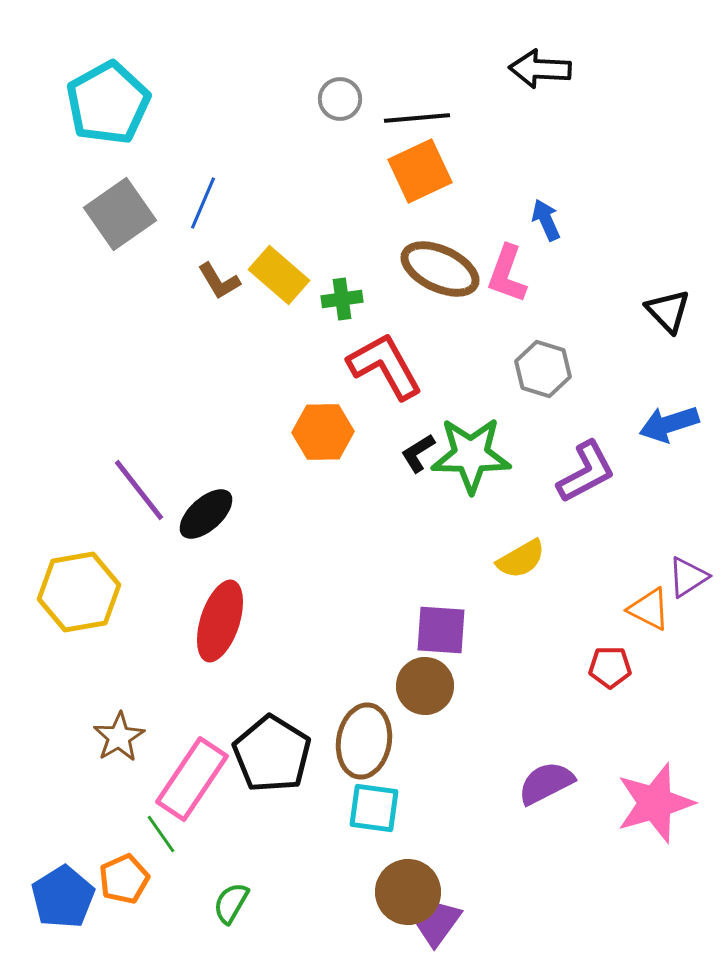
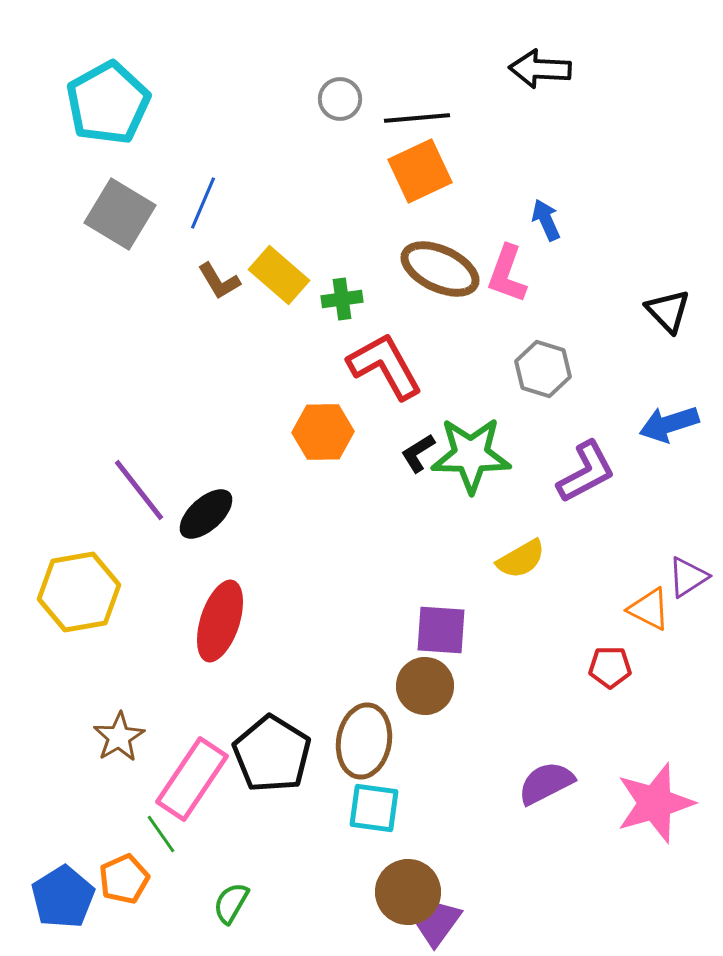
gray square at (120, 214): rotated 24 degrees counterclockwise
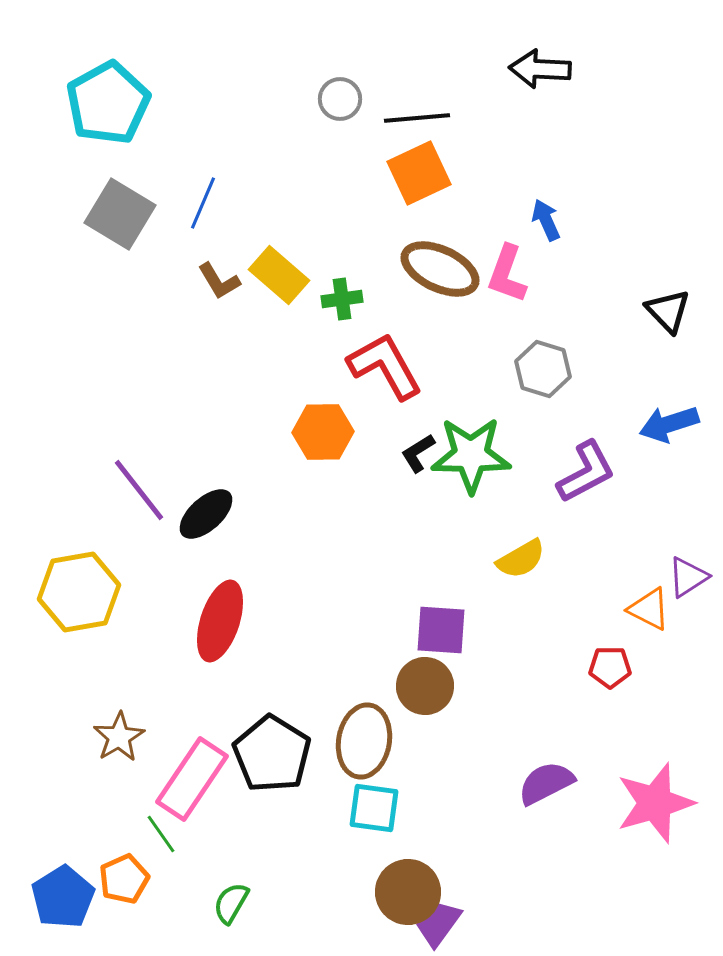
orange square at (420, 171): moved 1 px left, 2 px down
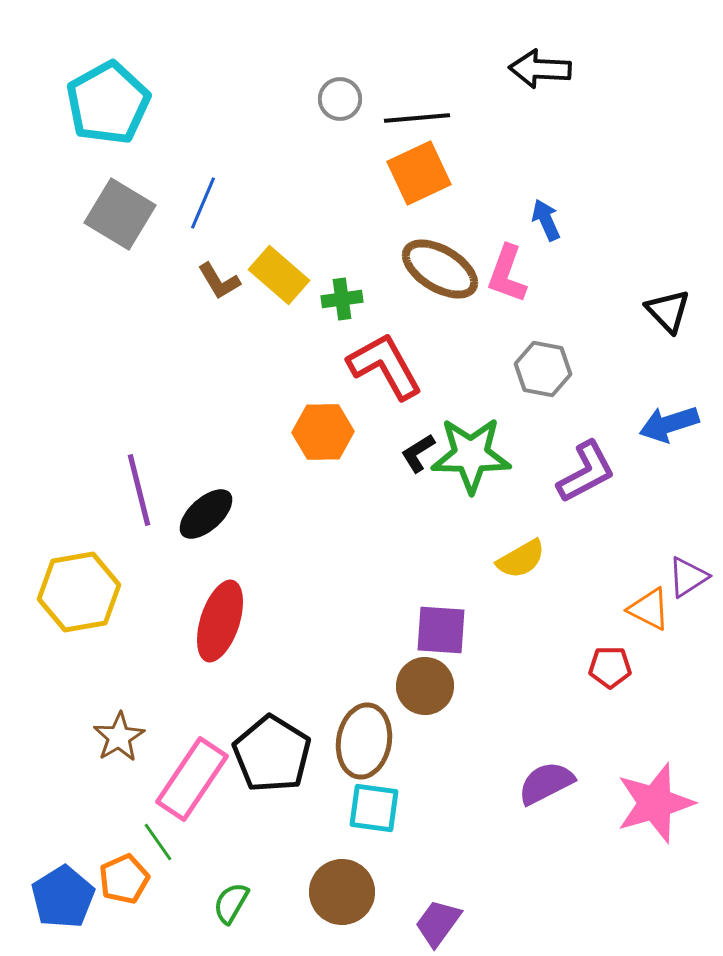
brown ellipse at (440, 269): rotated 6 degrees clockwise
gray hexagon at (543, 369): rotated 6 degrees counterclockwise
purple line at (139, 490): rotated 24 degrees clockwise
green line at (161, 834): moved 3 px left, 8 px down
brown circle at (408, 892): moved 66 px left
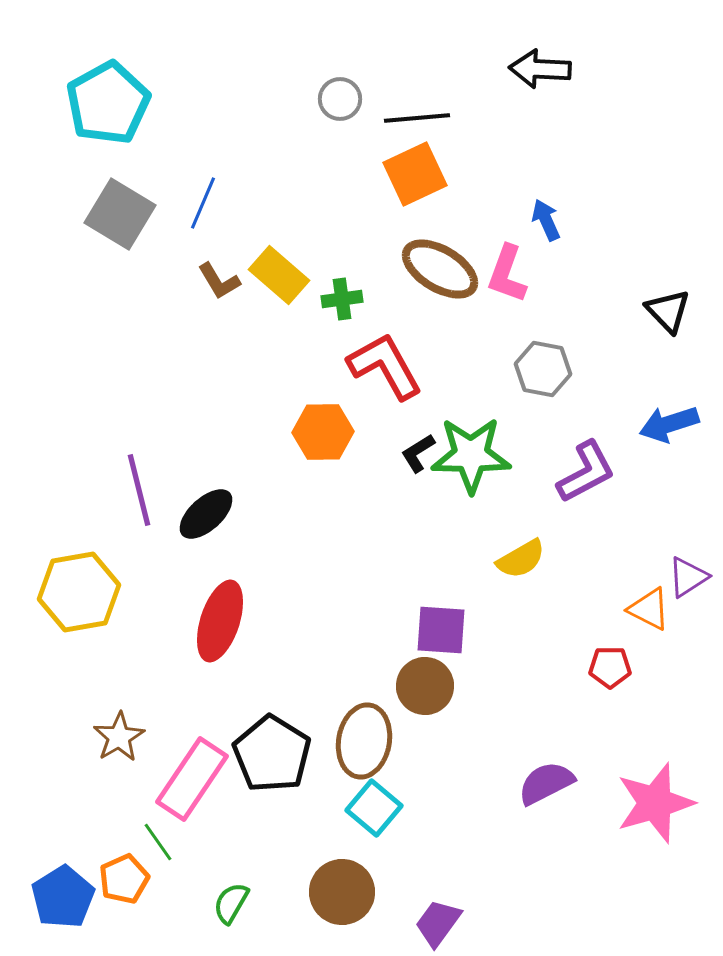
orange square at (419, 173): moved 4 px left, 1 px down
cyan square at (374, 808): rotated 32 degrees clockwise
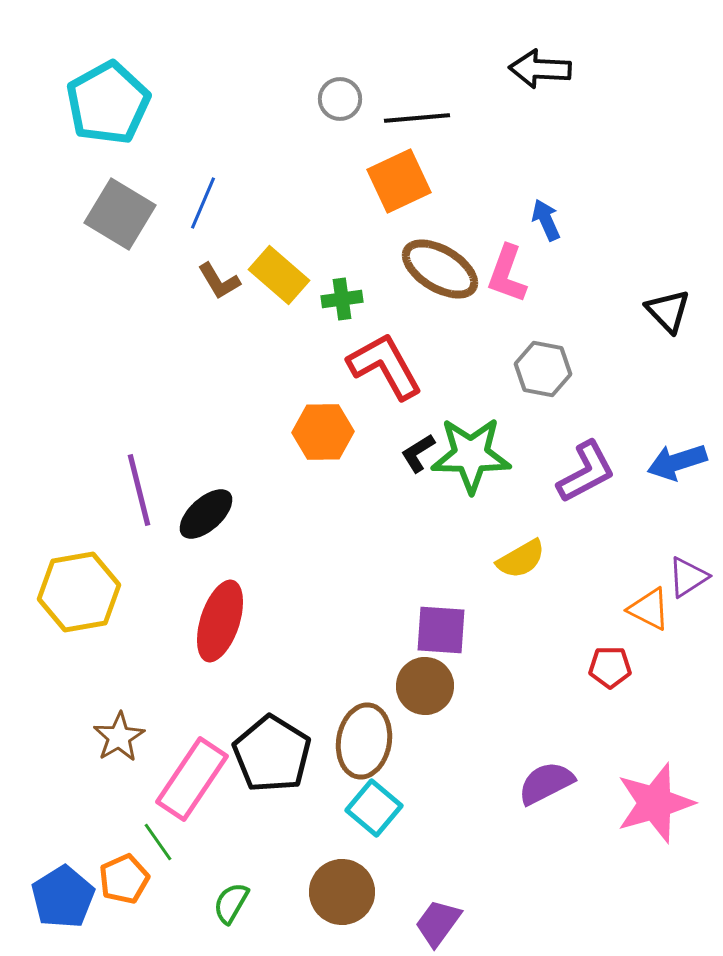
orange square at (415, 174): moved 16 px left, 7 px down
blue arrow at (669, 424): moved 8 px right, 38 px down
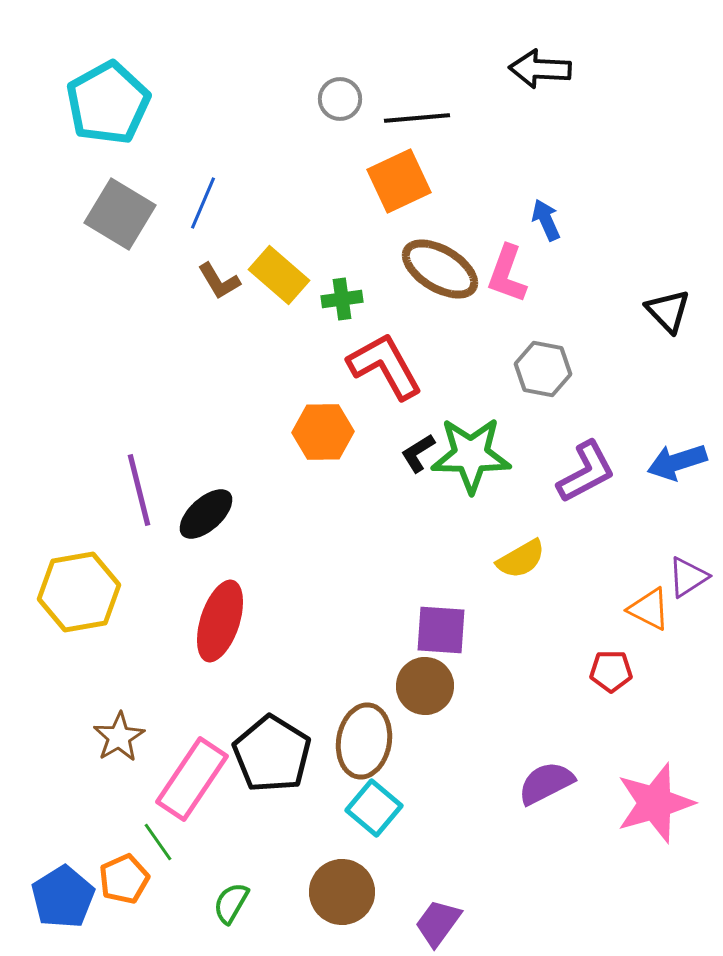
red pentagon at (610, 667): moved 1 px right, 4 px down
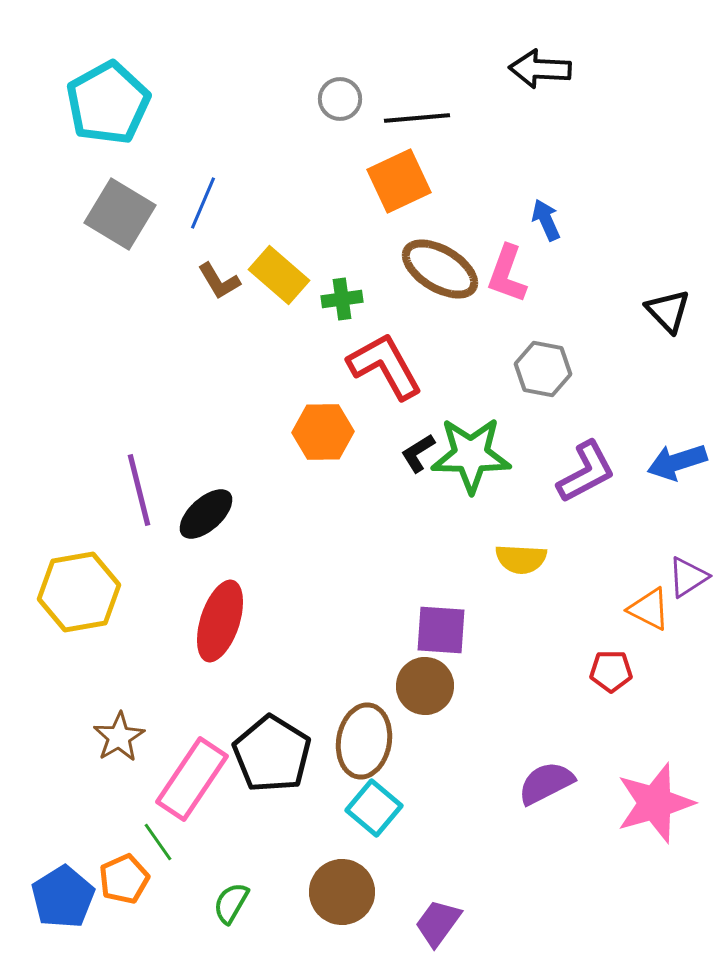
yellow semicircle at (521, 559): rotated 33 degrees clockwise
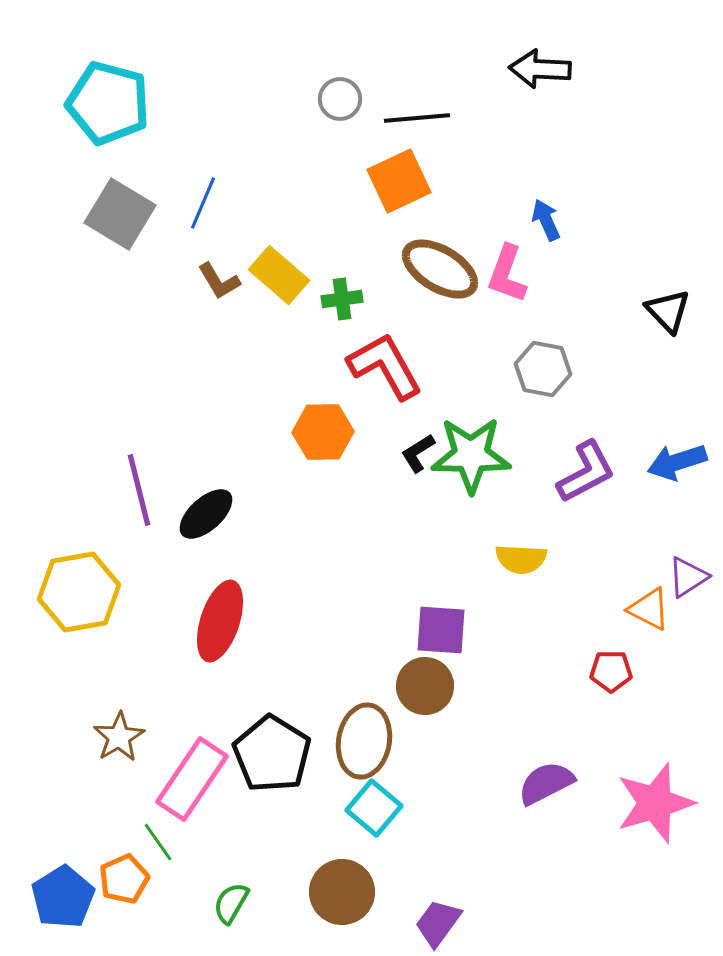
cyan pentagon at (108, 103): rotated 28 degrees counterclockwise
